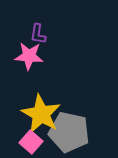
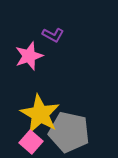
purple L-shape: moved 15 px right, 1 px down; rotated 70 degrees counterclockwise
pink star: rotated 24 degrees counterclockwise
yellow star: moved 1 px left
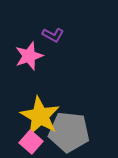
yellow star: moved 2 px down
gray pentagon: rotated 6 degrees counterclockwise
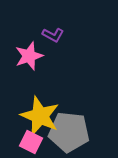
yellow star: rotated 6 degrees counterclockwise
pink square: rotated 15 degrees counterclockwise
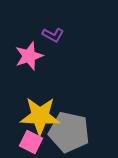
yellow star: rotated 21 degrees counterclockwise
gray pentagon: rotated 6 degrees clockwise
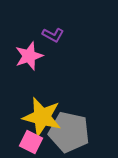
yellow star: moved 2 px right, 1 px down; rotated 12 degrees clockwise
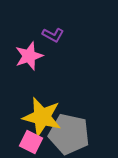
gray pentagon: moved 2 px down
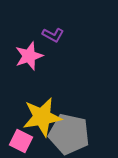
yellow star: rotated 24 degrees counterclockwise
pink square: moved 10 px left, 1 px up
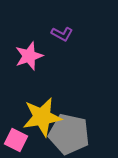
purple L-shape: moved 9 px right, 1 px up
pink square: moved 5 px left, 1 px up
